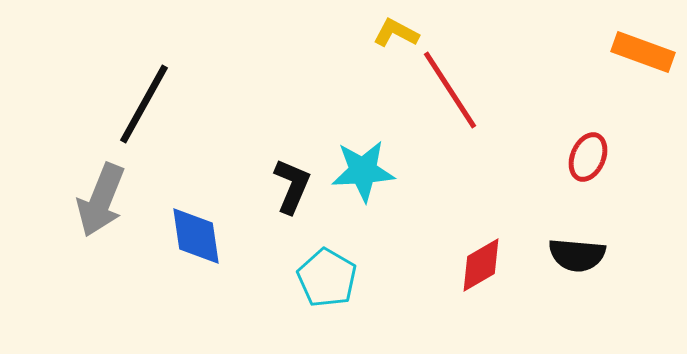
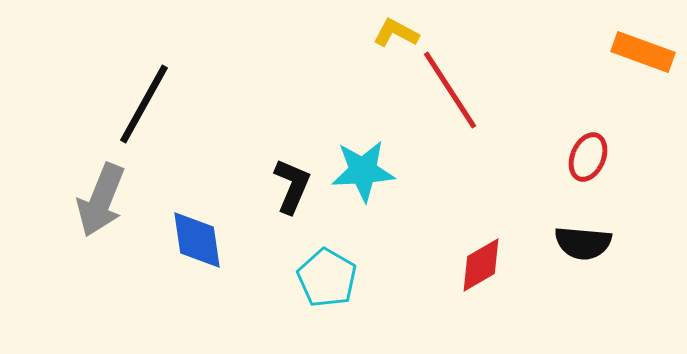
blue diamond: moved 1 px right, 4 px down
black semicircle: moved 6 px right, 12 px up
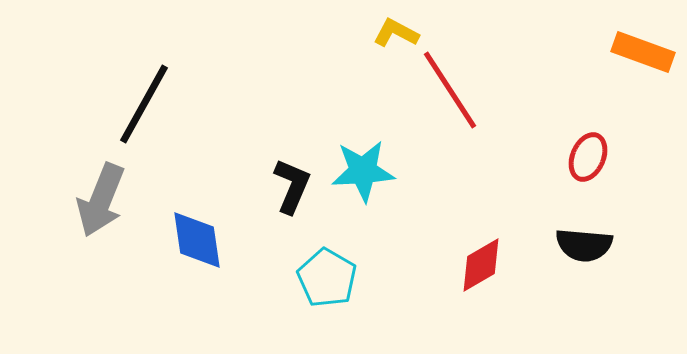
black semicircle: moved 1 px right, 2 px down
